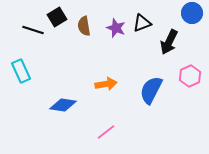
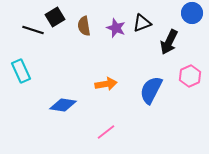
black square: moved 2 px left
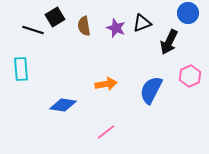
blue circle: moved 4 px left
cyan rectangle: moved 2 px up; rotated 20 degrees clockwise
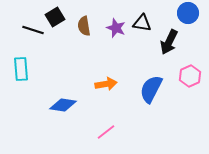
black triangle: rotated 30 degrees clockwise
blue semicircle: moved 1 px up
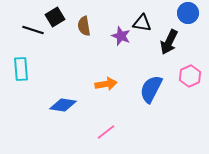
purple star: moved 5 px right, 8 px down
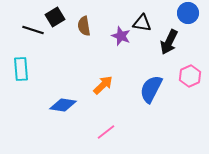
orange arrow: moved 3 px left, 1 px down; rotated 35 degrees counterclockwise
